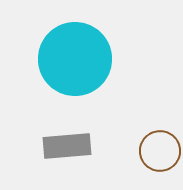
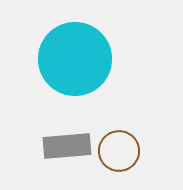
brown circle: moved 41 px left
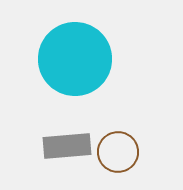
brown circle: moved 1 px left, 1 px down
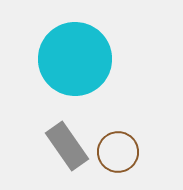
gray rectangle: rotated 60 degrees clockwise
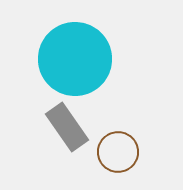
gray rectangle: moved 19 px up
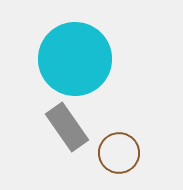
brown circle: moved 1 px right, 1 px down
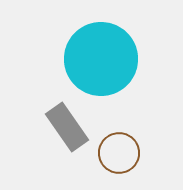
cyan circle: moved 26 px right
